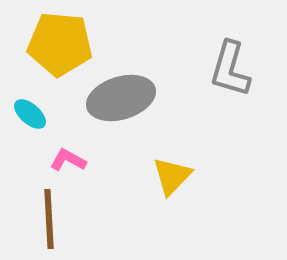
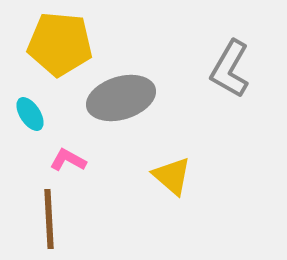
gray L-shape: rotated 14 degrees clockwise
cyan ellipse: rotated 16 degrees clockwise
yellow triangle: rotated 33 degrees counterclockwise
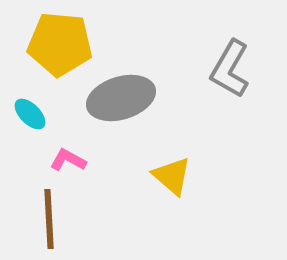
cyan ellipse: rotated 12 degrees counterclockwise
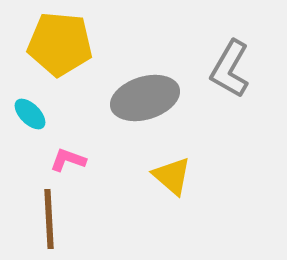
gray ellipse: moved 24 px right
pink L-shape: rotated 9 degrees counterclockwise
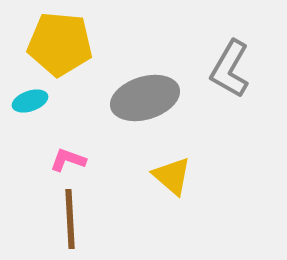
cyan ellipse: moved 13 px up; rotated 64 degrees counterclockwise
brown line: moved 21 px right
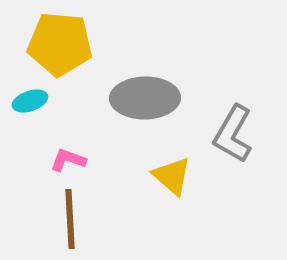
gray L-shape: moved 3 px right, 65 px down
gray ellipse: rotated 16 degrees clockwise
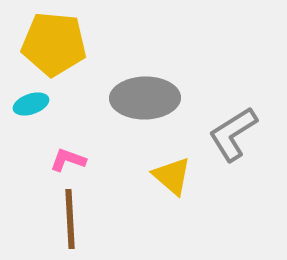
yellow pentagon: moved 6 px left
cyan ellipse: moved 1 px right, 3 px down
gray L-shape: rotated 28 degrees clockwise
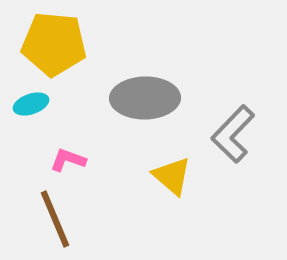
gray L-shape: rotated 14 degrees counterclockwise
brown line: moved 15 px left; rotated 20 degrees counterclockwise
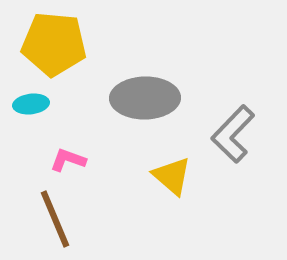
cyan ellipse: rotated 12 degrees clockwise
